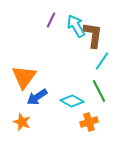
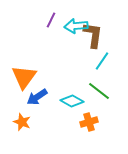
cyan arrow: rotated 65 degrees counterclockwise
green line: rotated 25 degrees counterclockwise
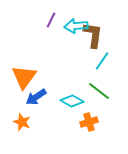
blue arrow: moved 1 px left
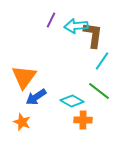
orange cross: moved 6 px left, 2 px up; rotated 18 degrees clockwise
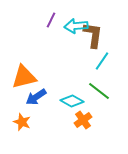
orange triangle: rotated 40 degrees clockwise
orange cross: rotated 36 degrees counterclockwise
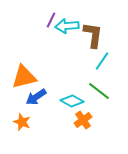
cyan arrow: moved 9 px left
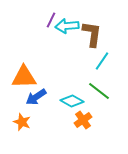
brown L-shape: moved 1 px left, 1 px up
orange triangle: rotated 12 degrees clockwise
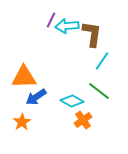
orange star: rotated 18 degrees clockwise
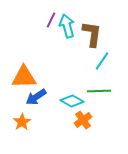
cyan arrow: rotated 80 degrees clockwise
green line: rotated 40 degrees counterclockwise
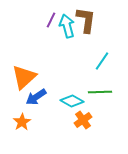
brown L-shape: moved 6 px left, 14 px up
orange triangle: rotated 40 degrees counterclockwise
green line: moved 1 px right, 1 px down
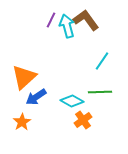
brown L-shape: rotated 44 degrees counterclockwise
